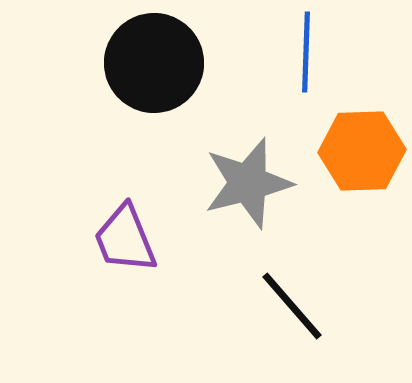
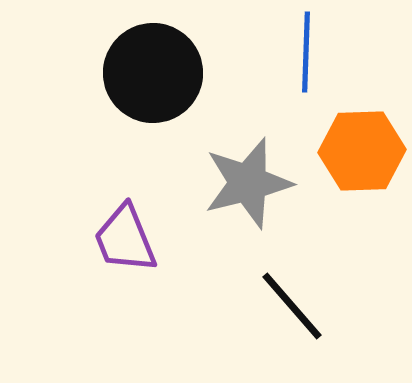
black circle: moved 1 px left, 10 px down
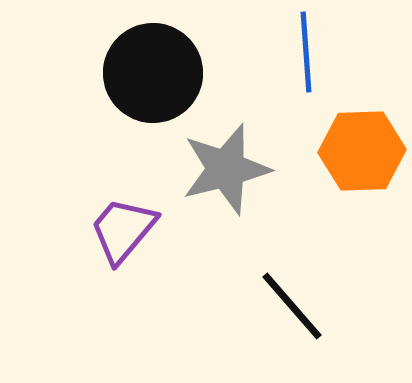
blue line: rotated 6 degrees counterclockwise
gray star: moved 22 px left, 14 px up
purple trapezoid: moved 2 px left, 9 px up; rotated 62 degrees clockwise
